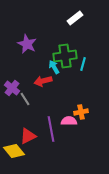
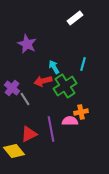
green cross: moved 30 px down; rotated 25 degrees counterclockwise
pink semicircle: moved 1 px right
red triangle: moved 1 px right, 2 px up
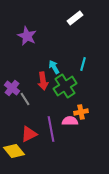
purple star: moved 8 px up
red arrow: rotated 84 degrees counterclockwise
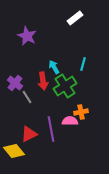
purple cross: moved 3 px right, 5 px up
gray line: moved 2 px right, 2 px up
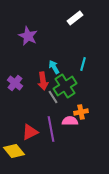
purple star: moved 1 px right
gray line: moved 26 px right
red triangle: moved 1 px right, 2 px up
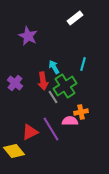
purple line: rotated 20 degrees counterclockwise
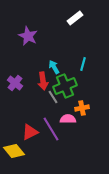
green cross: rotated 10 degrees clockwise
orange cross: moved 1 px right, 4 px up
pink semicircle: moved 2 px left, 2 px up
